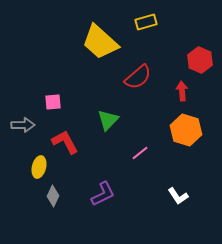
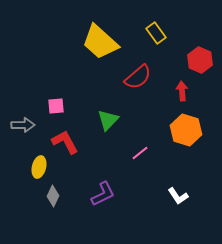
yellow rectangle: moved 10 px right, 11 px down; rotated 70 degrees clockwise
pink square: moved 3 px right, 4 px down
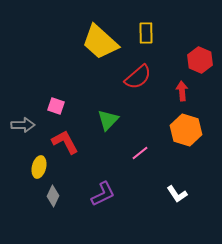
yellow rectangle: moved 10 px left; rotated 35 degrees clockwise
pink square: rotated 24 degrees clockwise
white L-shape: moved 1 px left, 2 px up
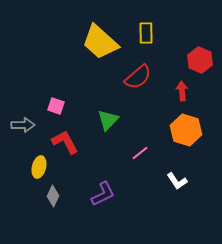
white L-shape: moved 13 px up
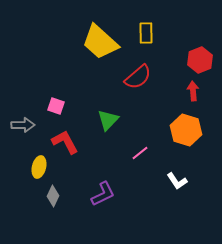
red hexagon: rotated 15 degrees clockwise
red arrow: moved 11 px right
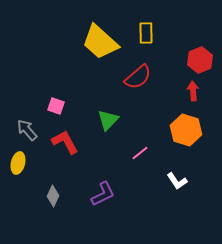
gray arrow: moved 4 px right, 5 px down; rotated 130 degrees counterclockwise
yellow ellipse: moved 21 px left, 4 px up
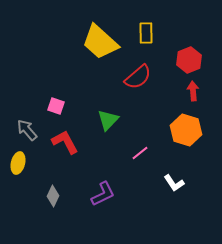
red hexagon: moved 11 px left
white L-shape: moved 3 px left, 2 px down
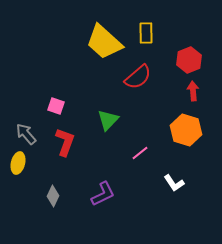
yellow trapezoid: moved 4 px right
gray arrow: moved 1 px left, 4 px down
red L-shape: rotated 48 degrees clockwise
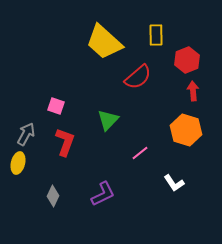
yellow rectangle: moved 10 px right, 2 px down
red hexagon: moved 2 px left
gray arrow: rotated 70 degrees clockwise
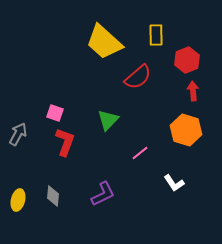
pink square: moved 1 px left, 7 px down
gray arrow: moved 8 px left
yellow ellipse: moved 37 px down
gray diamond: rotated 20 degrees counterclockwise
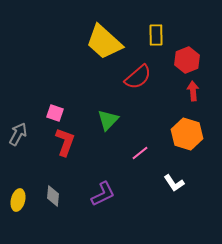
orange hexagon: moved 1 px right, 4 px down
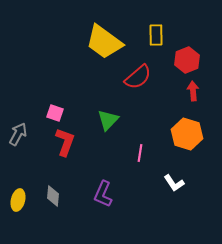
yellow trapezoid: rotated 6 degrees counterclockwise
pink line: rotated 42 degrees counterclockwise
purple L-shape: rotated 140 degrees clockwise
